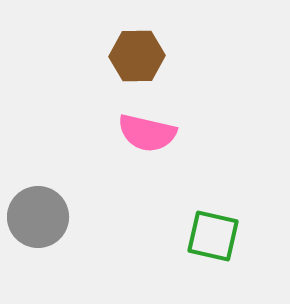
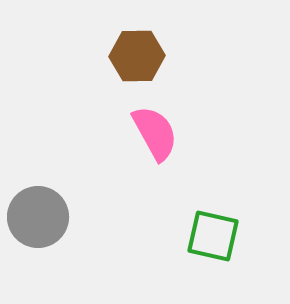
pink semicircle: moved 8 px right; rotated 132 degrees counterclockwise
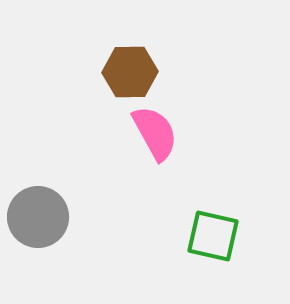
brown hexagon: moved 7 px left, 16 px down
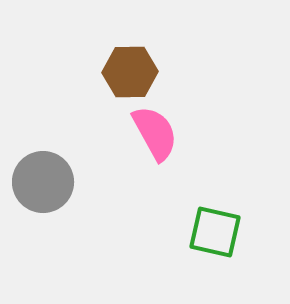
gray circle: moved 5 px right, 35 px up
green square: moved 2 px right, 4 px up
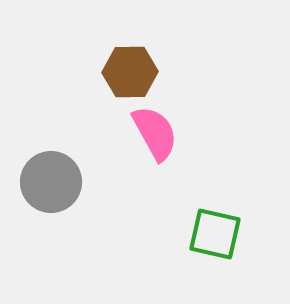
gray circle: moved 8 px right
green square: moved 2 px down
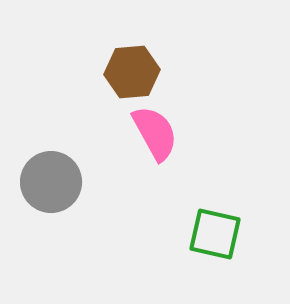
brown hexagon: moved 2 px right; rotated 4 degrees counterclockwise
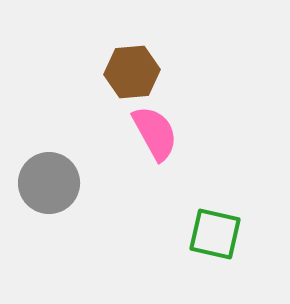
gray circle: moved 2 px left, 1 px down
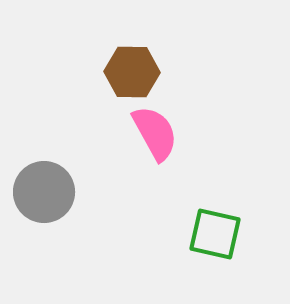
brown hexagon: rotated 6 degrees clockwise
gray circle: moved 5 px left, 9 px down
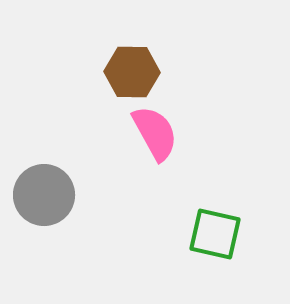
gray circle: moved 3 px down
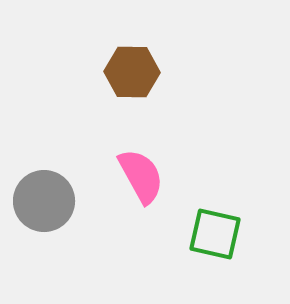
pink semicircle: moved 14 px left, 43 px down
gray circle: moved 6 px down
